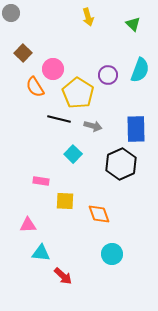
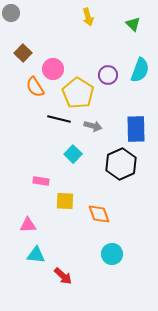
cyan triangle: moved 5 px left, 2 px down
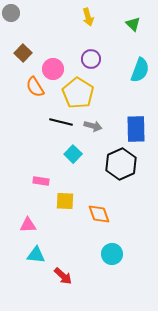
purple circle: moved 17 px left, 16 px up
black line: moved 2 px right, 3 px down
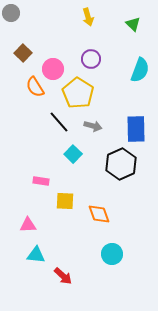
black line: moved 2 px left; rotated 35 degrees clockwise
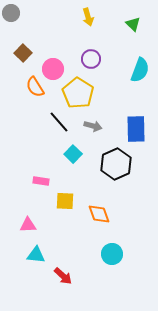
black hexagon: moved 5 px left
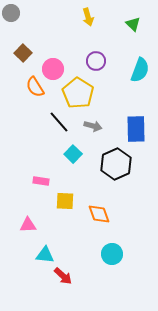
purple circle: moved 5 px right, 2 px down
cyan triangle: moved 9 px right
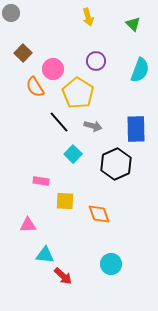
cyan circle: moved 1 px left, 10 px down
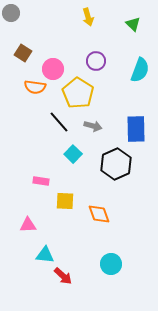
brown square: rotated 12 degrees counterclockwise
orange semicircle: rotated 50 degrees counterclockwise
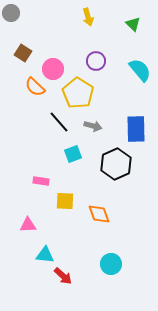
cyan semicircle: rotated 60 degrees counterclockwise
orange semicircle: rotated 35 degrees clockwise
cyan square: rotated 24 degrees clockwise
